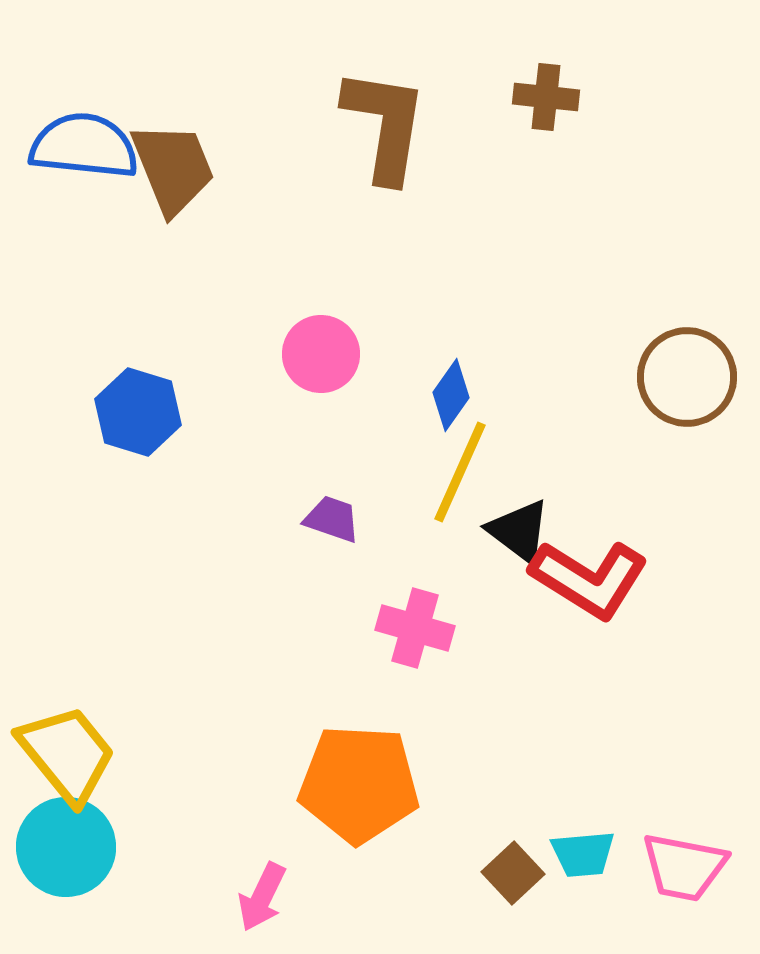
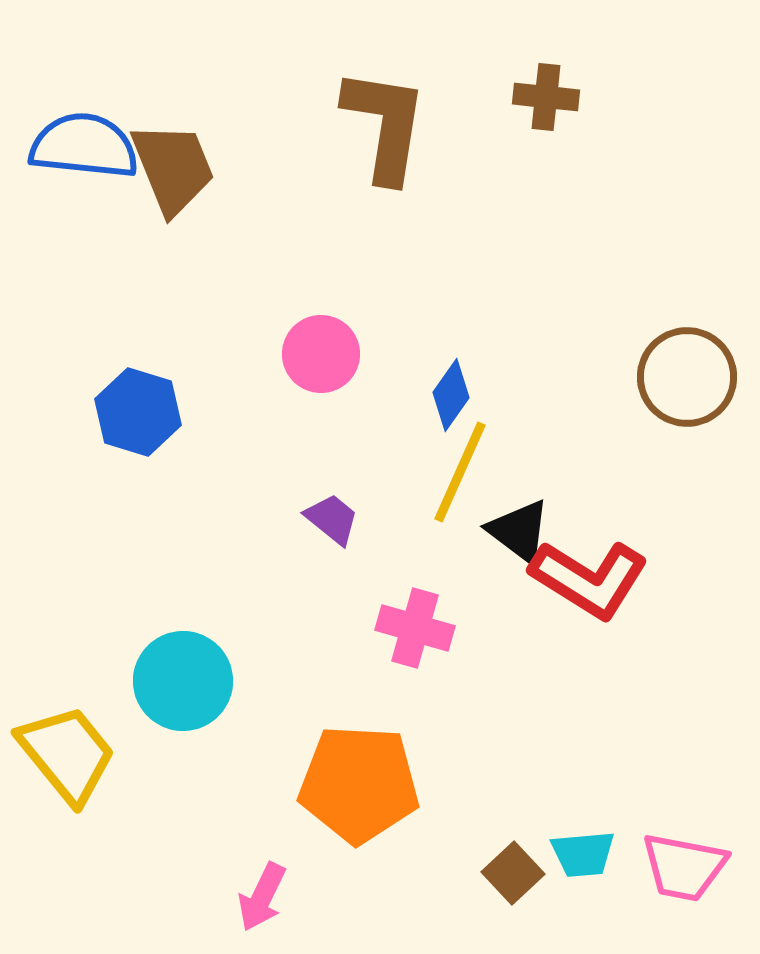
purple trapezoid: rotated 20 degrees clockwise
cyan circle: moved 117 px right, 166 px up
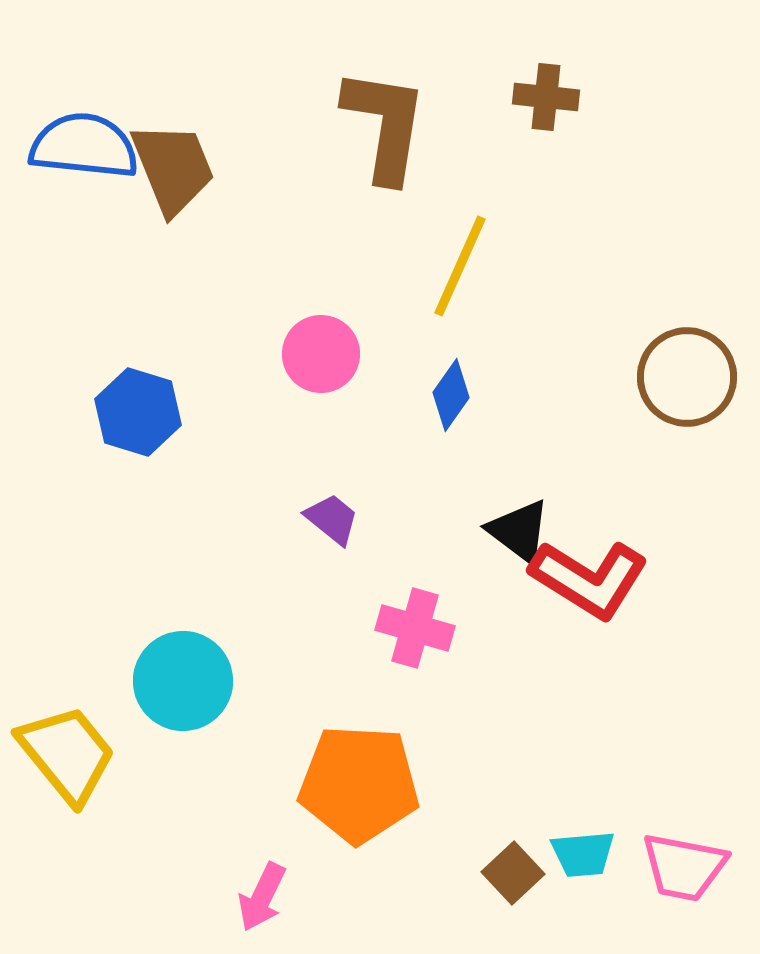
yellow line: moved 206 px up
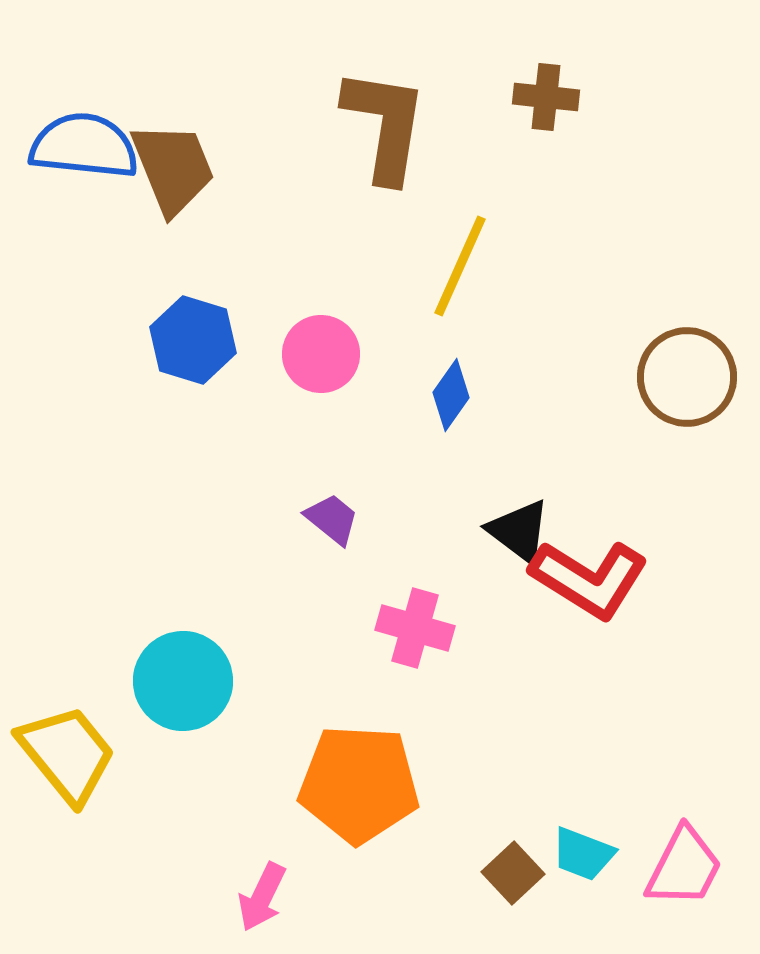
blue hexagon: moved 55 px right, 72 px up
cyan trapezoid: rotated 26 degrees clockwise
pink trapezoid: rotated 74 degrees counterclockwise
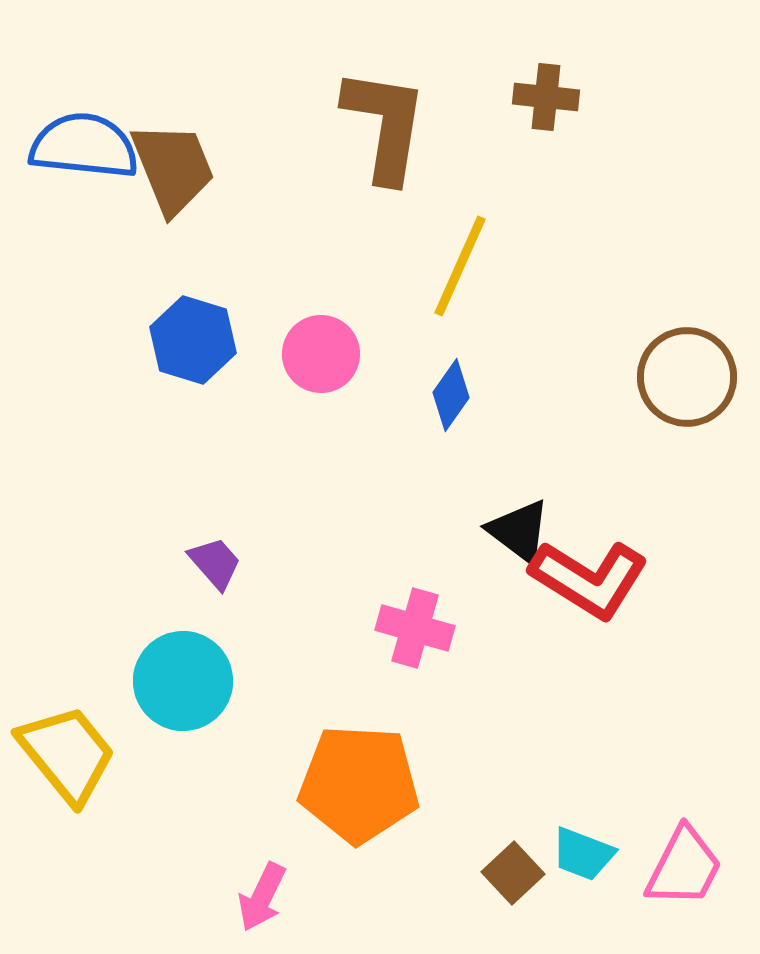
purple trapezoid: moved 117 px left, 44 px down; rotated 10 degrees clockwise
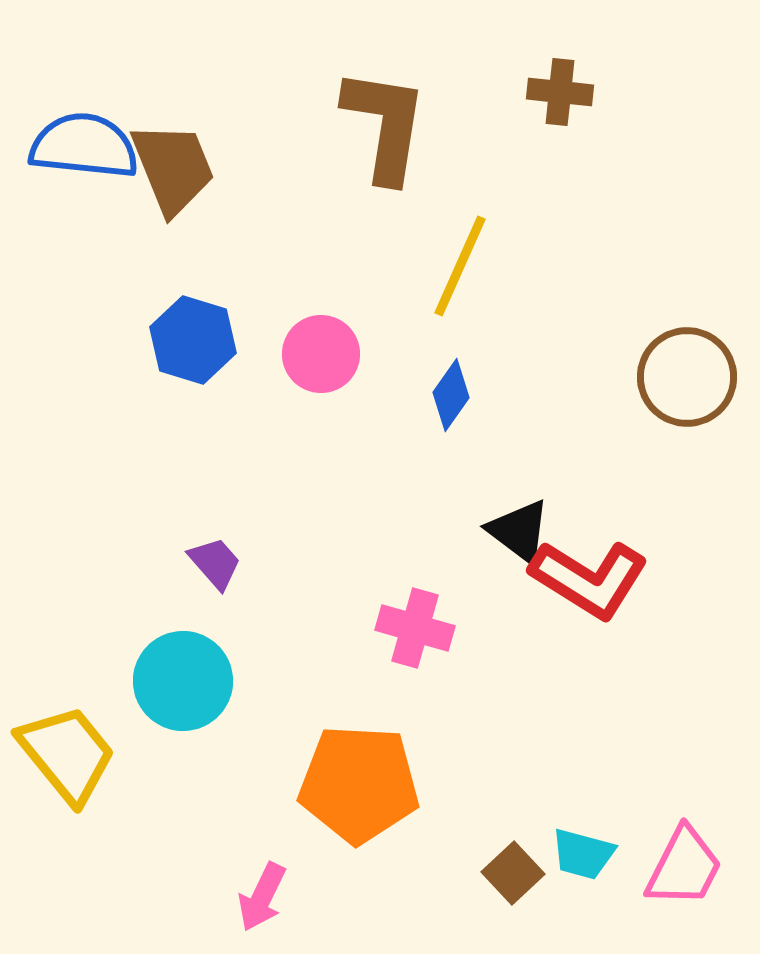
brown cross: moved 14 px right, 5 px up
cyan trapezoid: rotated 6 degrees counterclockwise
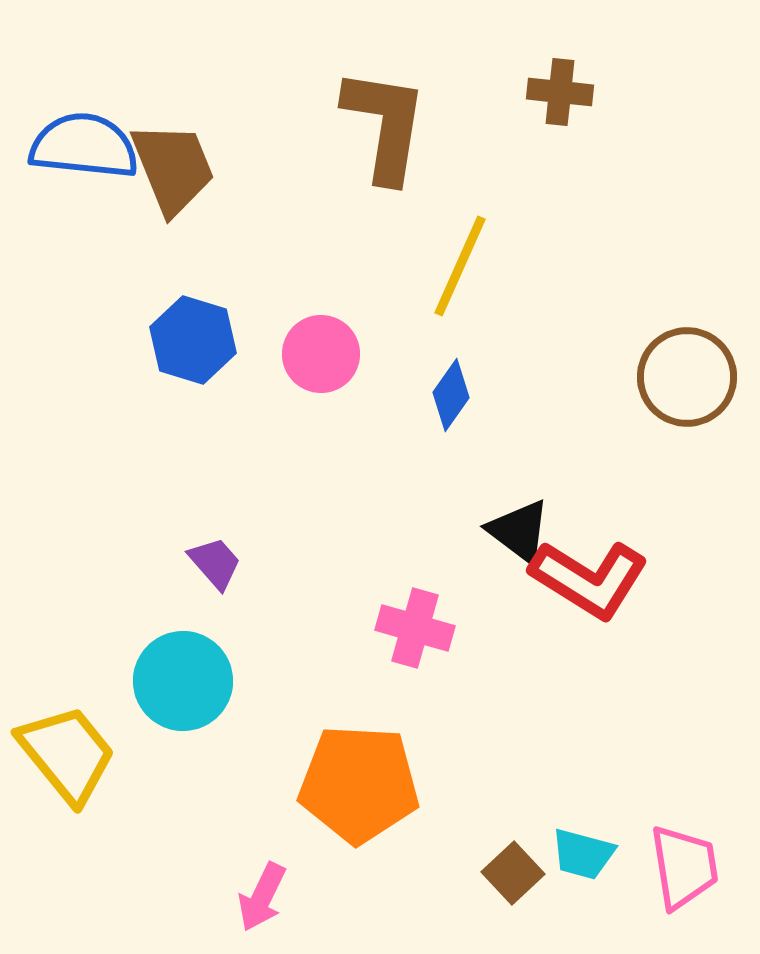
pink trapezoid: rotated 36 degrees counterclockwise
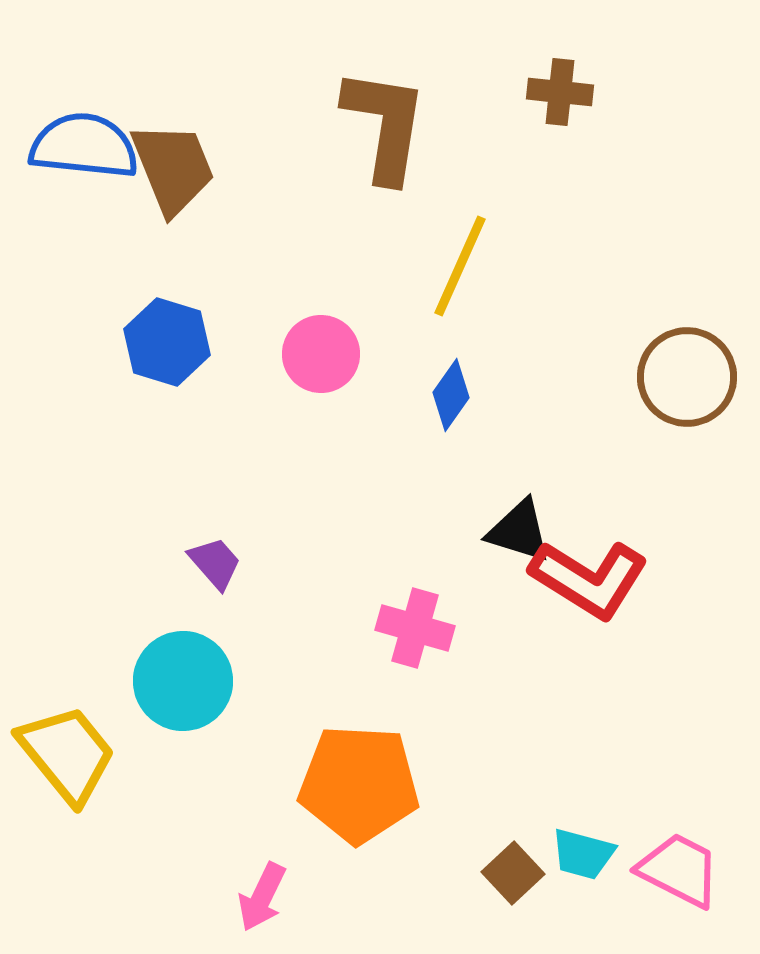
blue hexagon: moved 26 px left, 2 px down
black triangle: rotated 20 degrees counterclockwise
pink trapezoid: moved 5 px left, 3 px down; rotated 54 degrees counterclockwise
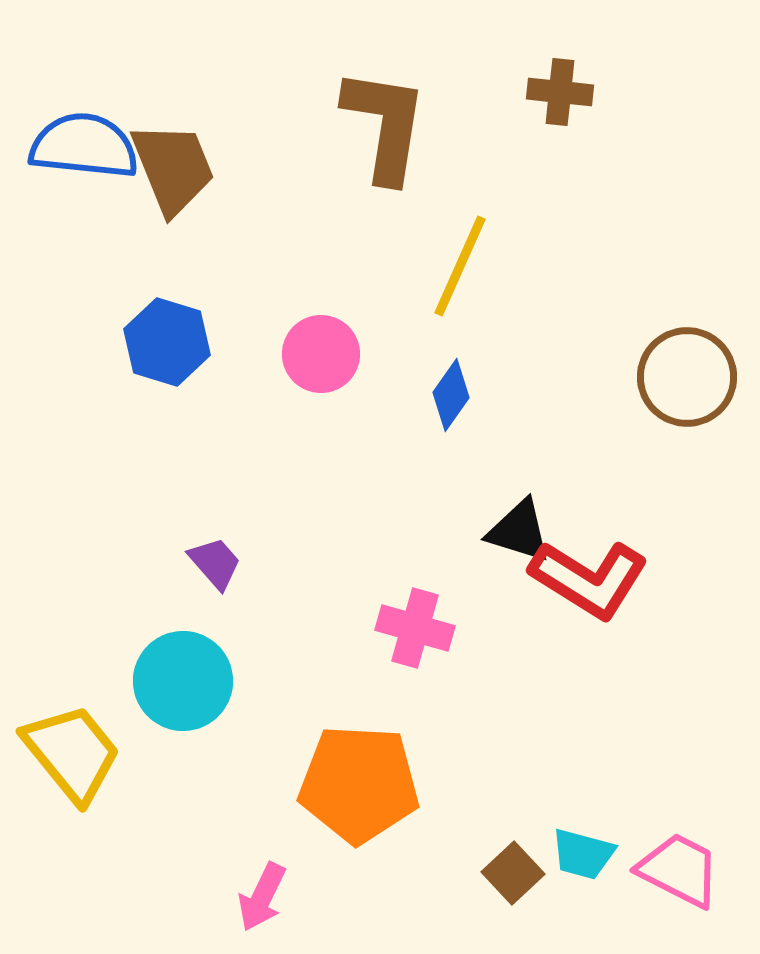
yellow trapezoid: moved 5 px right, 1 px up
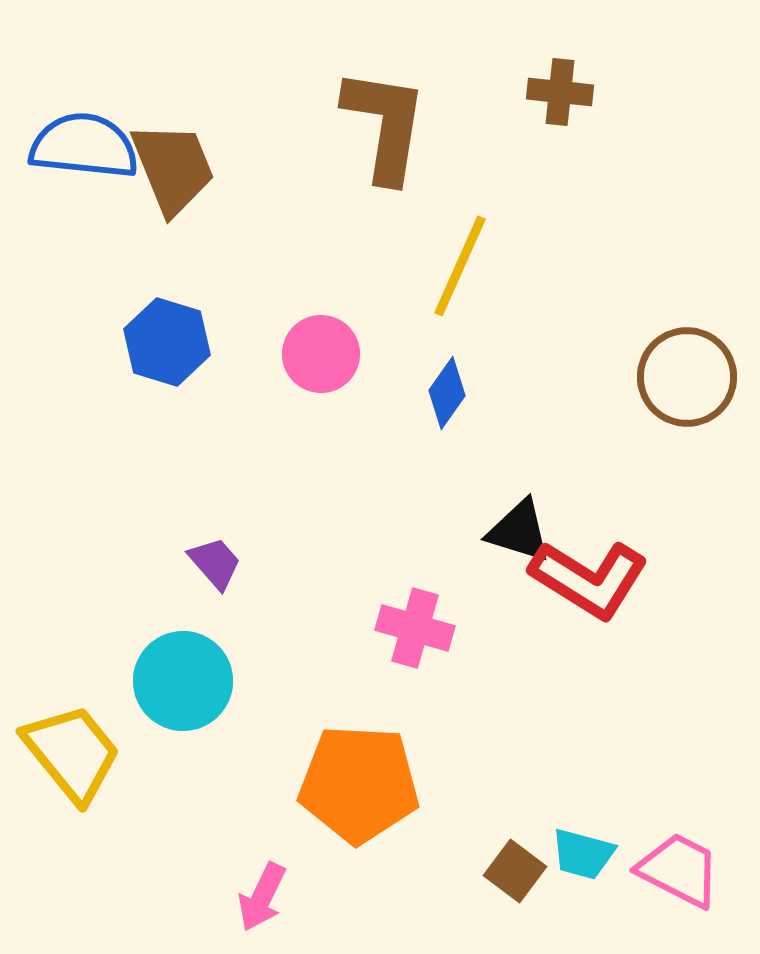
blue diamond: moved 4 px left, 2 px up
brown square: moved 2 px right, 2 px up; rotated 10 degrees counterclockwise
